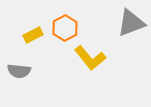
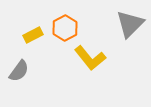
gray triangle: moved 1 px left, 1 px down; rotated 24 degrees counterclockwise
gray semicircle: rotated 60 degrees counterclockwise
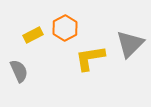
gray triangle: moved 20 px down
yellow L-shape: rotated 120 degrees clockwise
gray semicircle: rotated 60 degrees counterclockwise
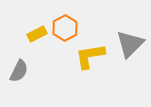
yellow rectangle: moved 4 px right, 1 px up
yellow L-shape: moved 2 px up
gray semicircle: rotated 50 degrees clockwise
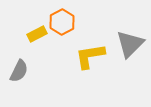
orange hexagon: moved 3 px left, 6 px up
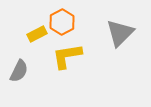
gray triangle: moved 10 px left, 11 px up
yellow L-shape: moved 23 px left
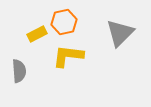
orange hexagon: moved 2 px right; rotated 15 degrees clockwise
yellow L-shape: moved 1 px right; rotated 16 degrees clockwise
gray semicircle: rotated 30 degrees counterclockwise
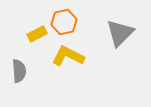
yellow L-shape: rotated 20 degrees clockwise
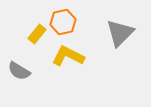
orange hexagon: moved 1 px left
yellow rectangle: rotated 24 degrees counterclockwise
gray semicircle: rotated 125 degrees clockwise
